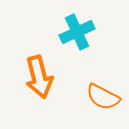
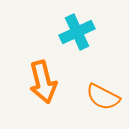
orange arrow: moved 4 px right, 5 px down
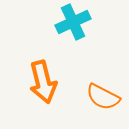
cyan cross: moved 4 px left, 10 px up
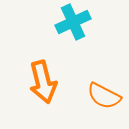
orange semicircle: moved 1 px right, 1 px up
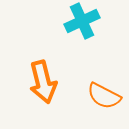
cyan cross: moved 9 px right, 1 px up
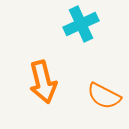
cyan cross: moved 1 px left, 3 px down
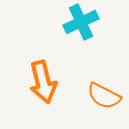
cyan cross: moved 2 px up
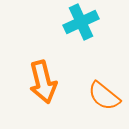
orange semicircle: rotated 12 degrees clockwise
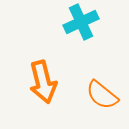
orange semicircle: moved 2 px left, 1 px up
